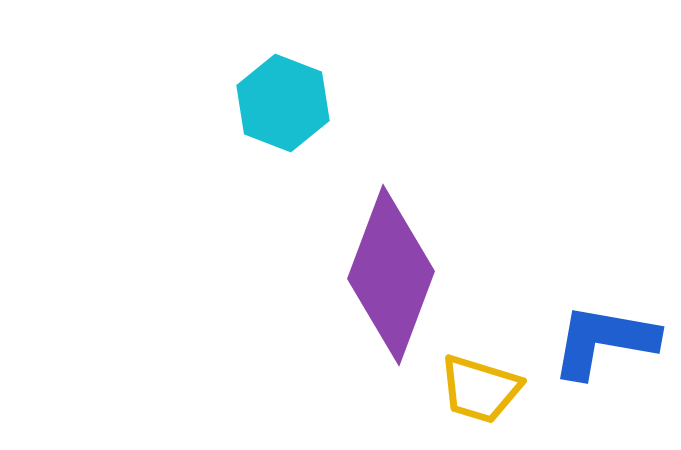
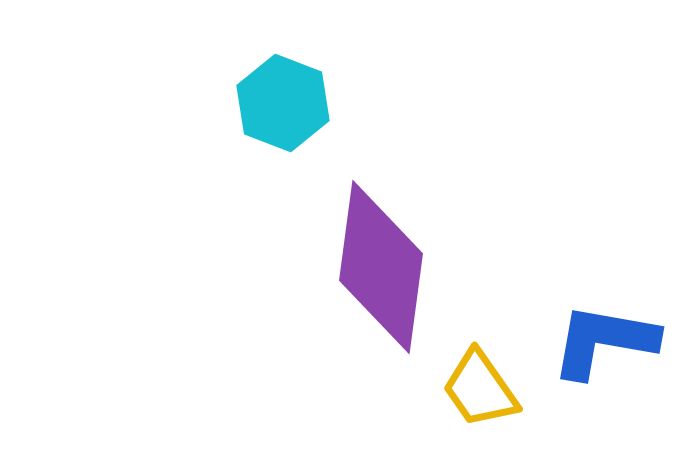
purple diamond: moved 10 px left, 8 px up; rotated 13 degrees counterclockwise
yellow trapezoid: rotated 38 degrees clockwise
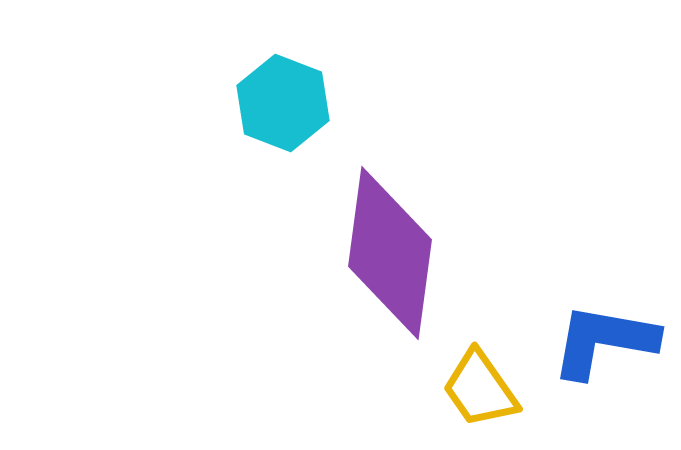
purple diamond: moved 9 px right, 14 px up
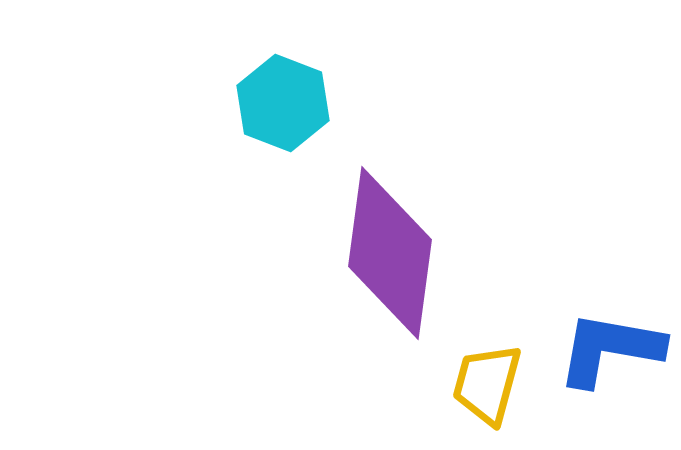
blue L-shape: moved 6 px right, 8 px down
yellow trapezoid: moved 7 px right, 5 px up; rotated 50 degrees clockwise
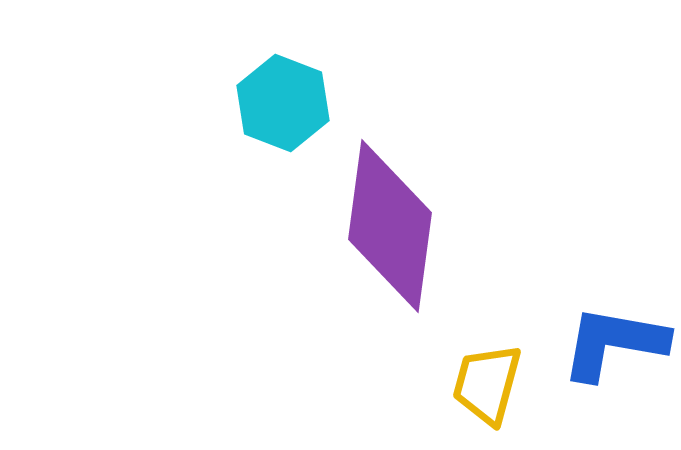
purple diamond: moved 27 px up
blue L-shape: moved 4 px right, 6 px up
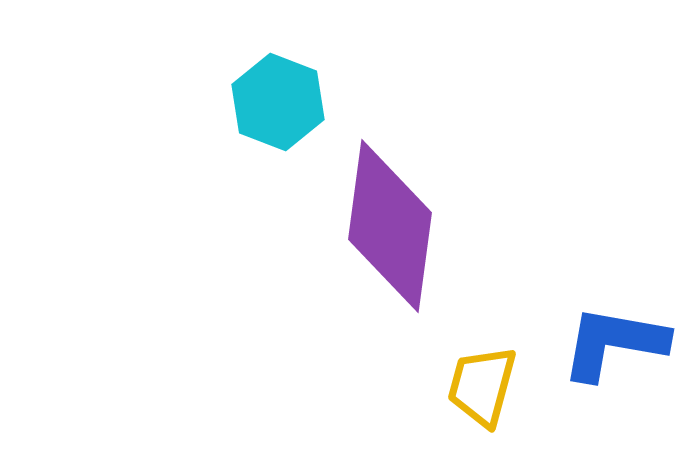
cyan hexagon: moved 5 px left, 1 px up
yellow trapezoid: moved 5 px left, 2 px down
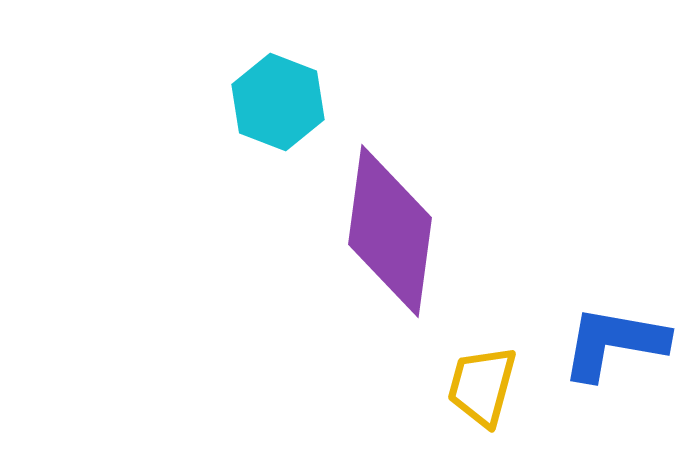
purple diamond: moved 5 px down
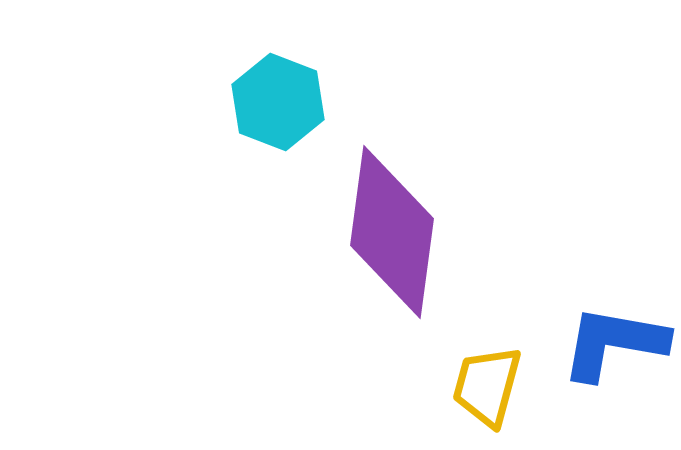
purple diamond: moved 2 px right, 1 px down
yellow trapezoid: moved 5 px right
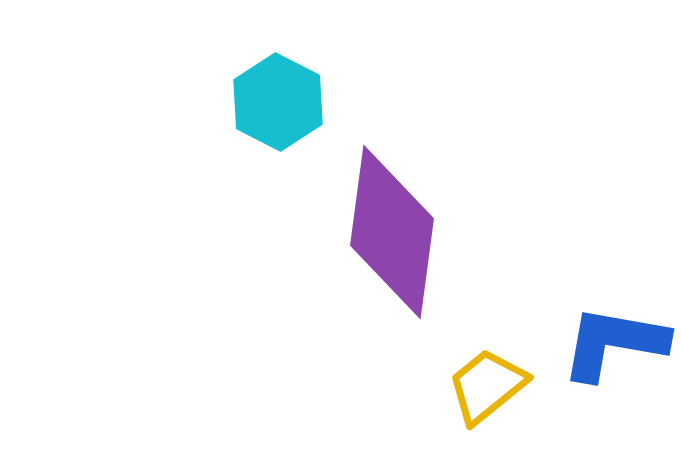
cyan hexagon: rotated 6 degrees clockwise
yellow trapezoid: rotated 36 degrees clockwise
